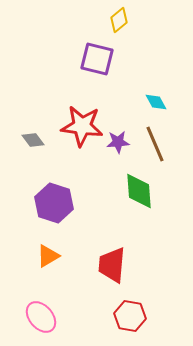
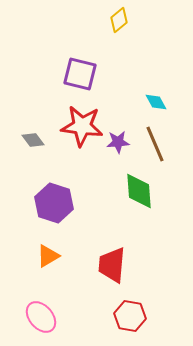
purple square: moved 17 px left, 15 px down
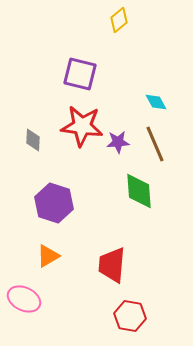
gray diamond: rotated 40 degrees clockwise
pink ellipse: moved 17 px left, 18 px up; rotated 24 degrees counterclockwise
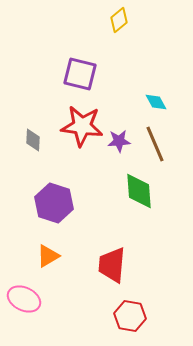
purple star: moved 1 px right, 1 px up
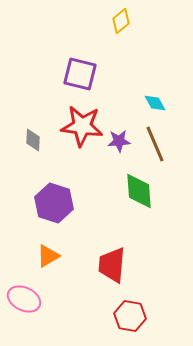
yellow diamond: moved 2 px right, 1 px down
cyan diamond: moved 1 px left, 1 px down
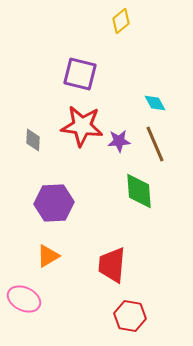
purple hexagon: rotated 21 degrees counterclockwise
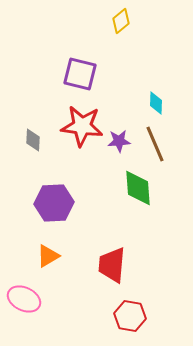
cyan diamond: moved 1 px right; rotated 30 degrees clockwise
green diamond: moved 1 px left, 3 px up
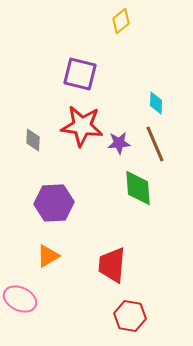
purple star: moved 2 px down
pink ellipse: moved 4 px left
